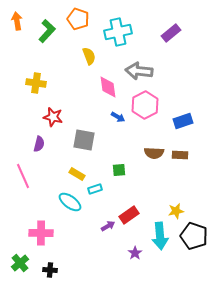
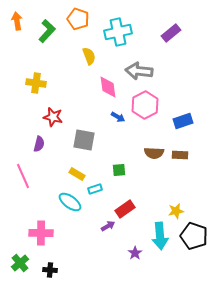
red rectangle: moved 4 px left, 6 px up
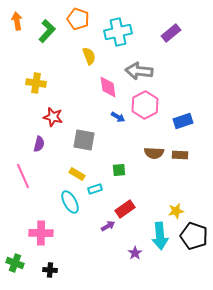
cyan ellipse: rotated 25 degrees clockwise
green cross: moved 5 px left; rotated 30 degrees counterclockwise
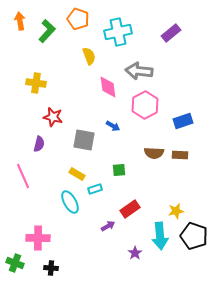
orange arrow: moved 3 px right
blue arrow: moved 5 px left, 9 px down
red rectangle: moved 5 px right
pink cross: moved 3 px left, 5 px down
black cross: moved 1 px right, 2 px up
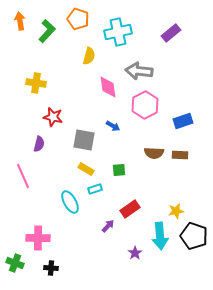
yellow semicircle: rotated 36 degrees clockwise
yellow rectangle: moved 9 px right, 5 px up
purple arrow: rotated 16 degrees counterclockwise
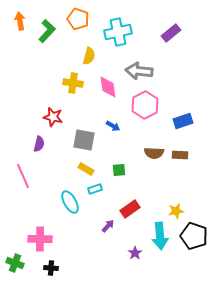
yellow cross: moved 37 px right
pink cross: moved 2 px right, 1 px down
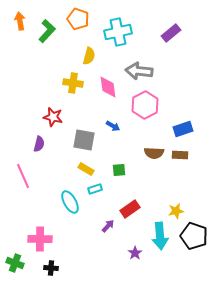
blue rectangle: moved 8 px down
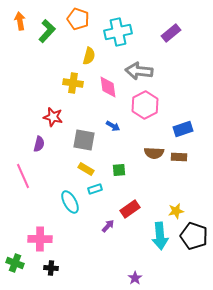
brown rectangle: moved 1 px left, 2 px down
purple star: moved 25 px down
